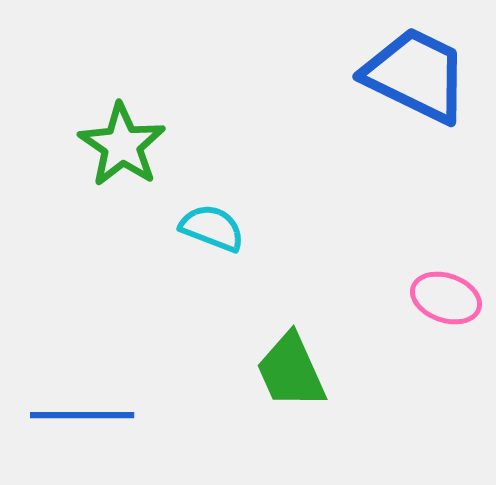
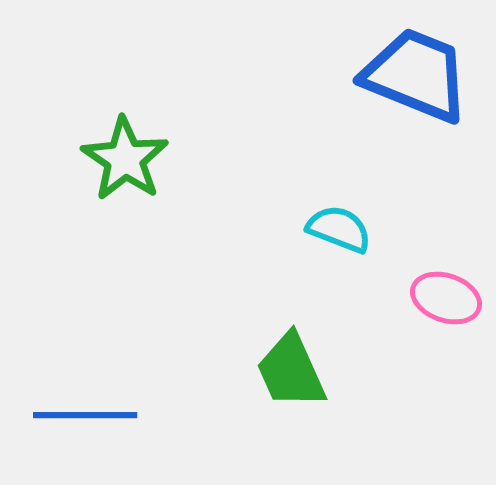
blue trapezoid: rotated 4 degrees counterclockwise
green star: moved 3 px right, 14 px down
cyan semicircle: moved 127 px right, 1 px down
blue line: moved 3 px right
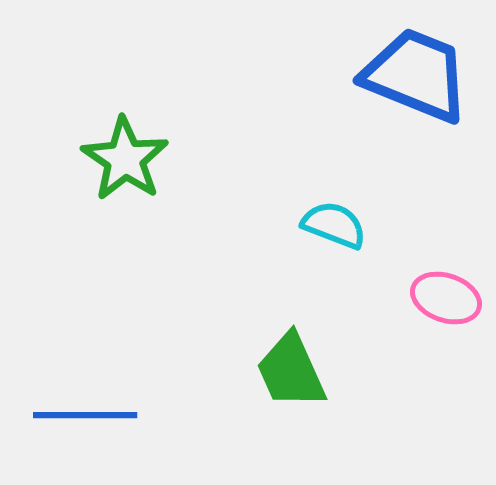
cyan semicircle: moved 5 px left, 4 px up
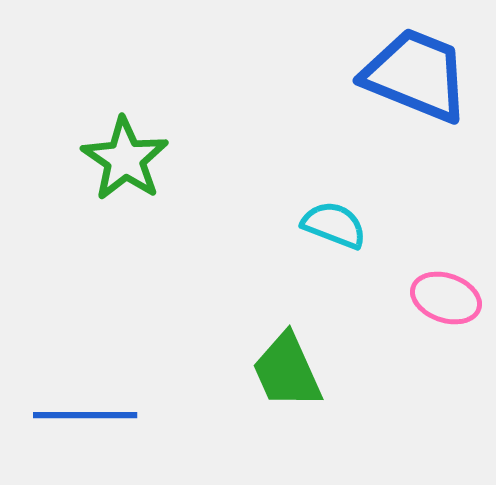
green trapezoid: moved 4 px left
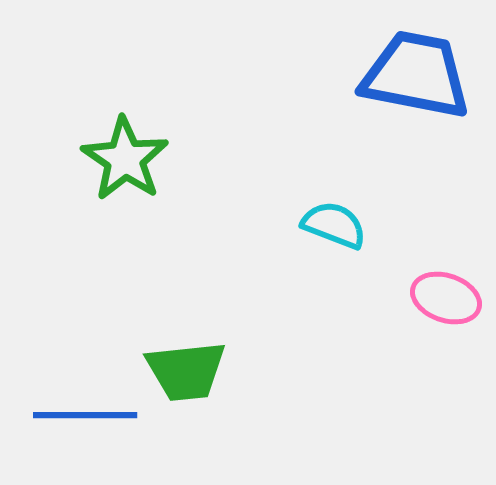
blue trapezoid: rotated 11 degrees counterclockwise
green trapezoid: moved 101 px left; rotated 72 degrees counterclockwise
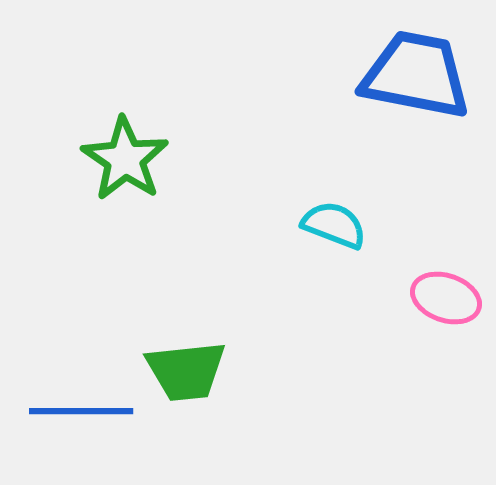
blue line: moved 4 px left, 4 px up
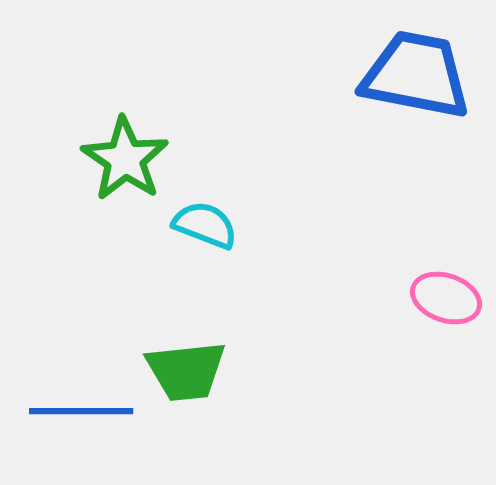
cyan semicircle: moved 129 px left
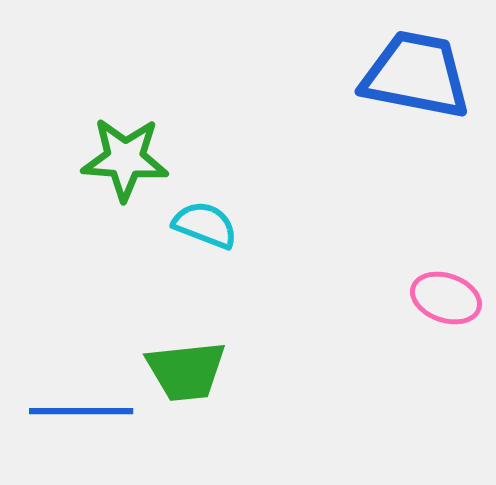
green star: rotated 30 degrees counterclockwise
